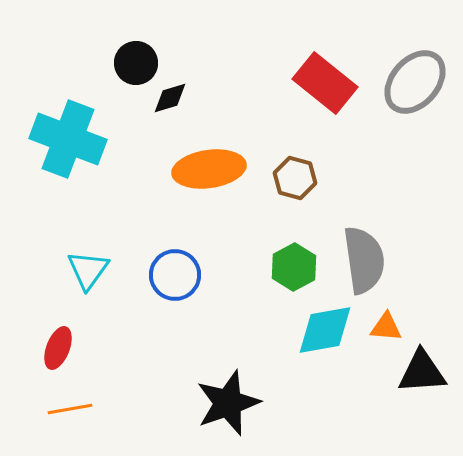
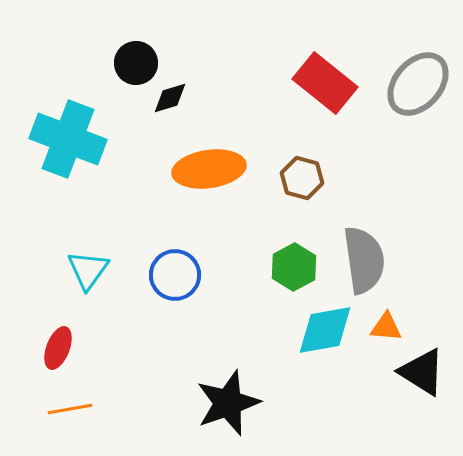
gray ellipse: moved 3 px right, 2 px down
brown hexagon: moved 7 px right
black triangle: rotated 36 degrees clockwise
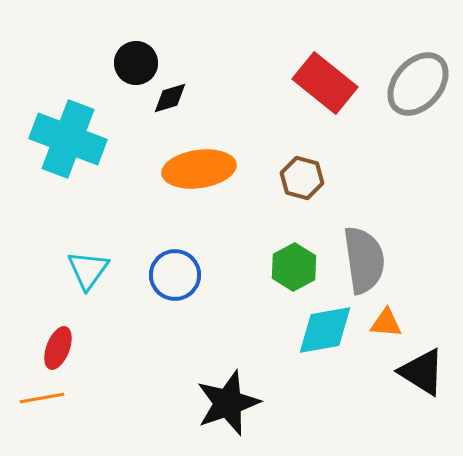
orange ellipse: moved 10 px left
orange triangle: moved 4 px up
orange line: moved 28 px left, 11 px up
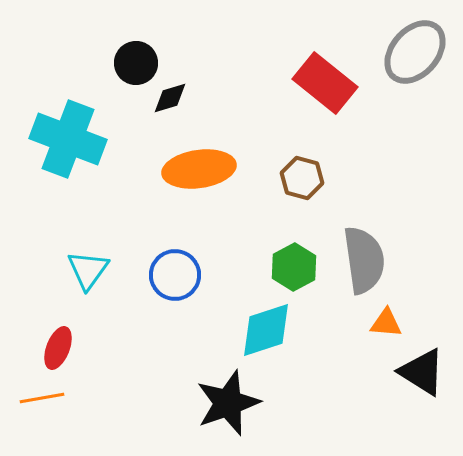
gray ellipse: moved 3 px left, 32 px up
cyan diamond: moved 59 px left; rotated 8 degrees counterclockwise
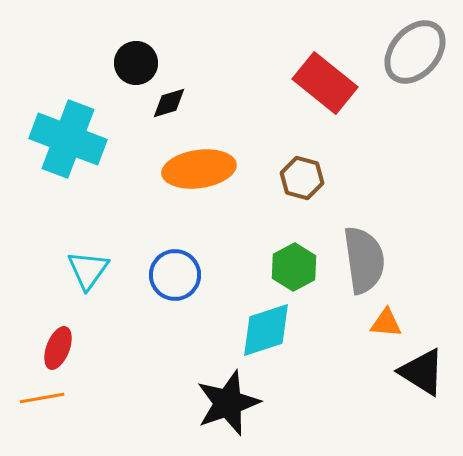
black diamond: moved 1 px left, 5 px down
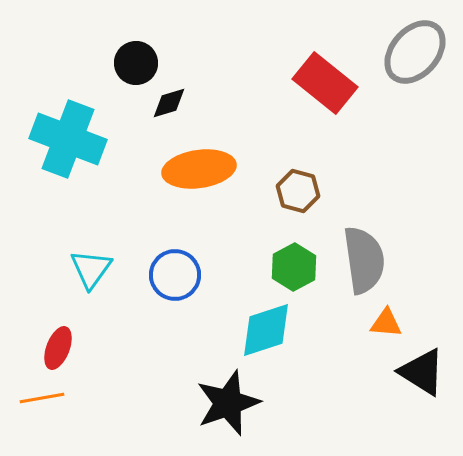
brown hexagon: moved 4 px left, 13 px down
cyan triangle: moved 3 px right, 1 px up
